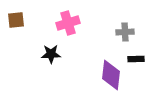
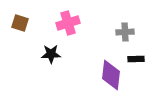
brown square: moved 4 px right, 3 px down; rotated 24 degrees clockwise
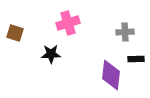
brown square: moved 5 px left, 10 px down
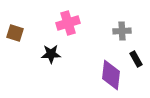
gray cross: moved 3 px left, 1 px up
black rectangle: rotated 63 degrees clockwise
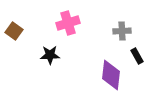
brown square: moved 1 px left, 2 px up; rotated 18 degrees clockwise
black star: moved 1 px left, 1 px down
black rectangle: moved 1 px right, 3 px up
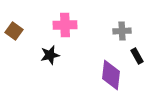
pink cross: moved 3 px left, 2 px down; rotated 15 degrees clockwise
black star: rotated 12 degrees counterclockwise
